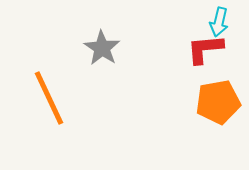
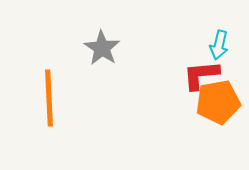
cyan arrow: moved 23 px down
red L-shape: moved 4 px left, 26 px down
orange line: rotated 22 degrees clockwise
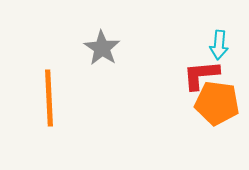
cyan arrow: rotated 8 degrees counterclockwise
orange pentagon: moved 1 px left, 1 px down; rotated 18 degrees clockwise
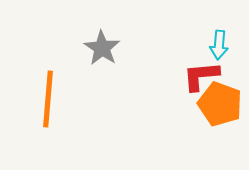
red L-shape: moved 1 px down
orange line: moved 1 px left, 1 px down; rotated 8 degrees clockwise
orange pentagon: moved 3 px right, 1 px down; rotated 12 degrees clockwise
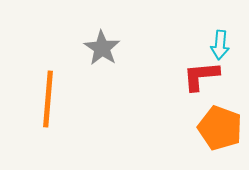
cyan arrow: moved 1 px right
orange pentagon: moved 24 px down
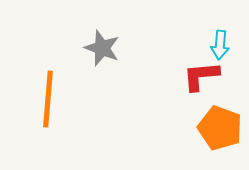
gray star: rotated 12 degrees counterclockwise
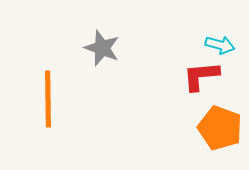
cyan arrow: rotated 80 degrees counterclockwise
orange line: rotated 6 degrees counterclockwise
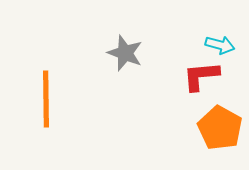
gray star: moved 23 px right, 5 px down
orange line: moved 2 px left
orange pentagon: rotated 9 degrees clockwise
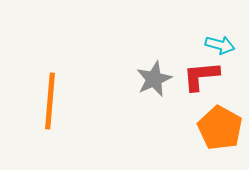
gray star: moved 29 px right, 26 px down; rotated 27 degrees clockwise
orange line: moved 4 px right, 2 px down; rotated 6 degrees clockwise
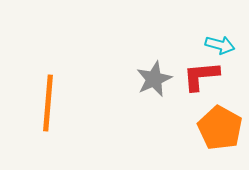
orange line: moved 2 px left, 2 px down
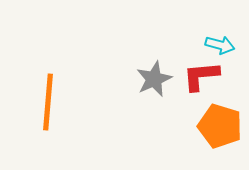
orange line: moved 1 px up
orange pentagon: moved 2 px up; rotated 12 degrees counterclockwise
